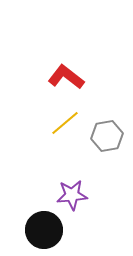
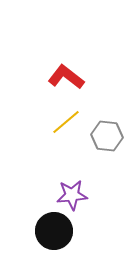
yellow line: moved 1 px right, 1 px up
gray hexagon: rotated 16 degrees clockwise
black circle: moved 10 px right, 1 px down
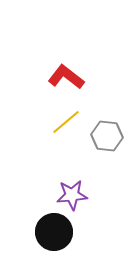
black circle: moved 1 px down
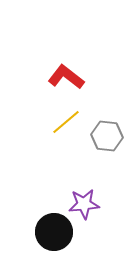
purple star: moved 12 px right, 9 px down
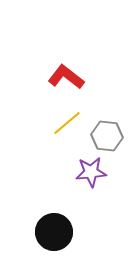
yellow line: moved 1 px right, 1 px down
purple star: moved 7 px right, 32 px up
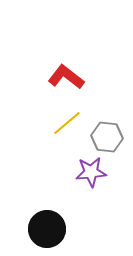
gray hexagon: moved 1 px down
black circle: moved 7 px left, 3 px up
